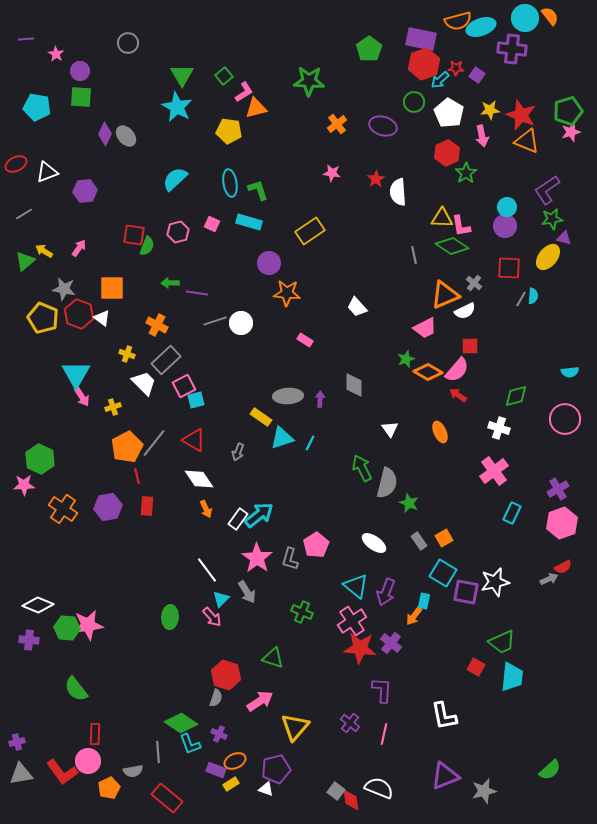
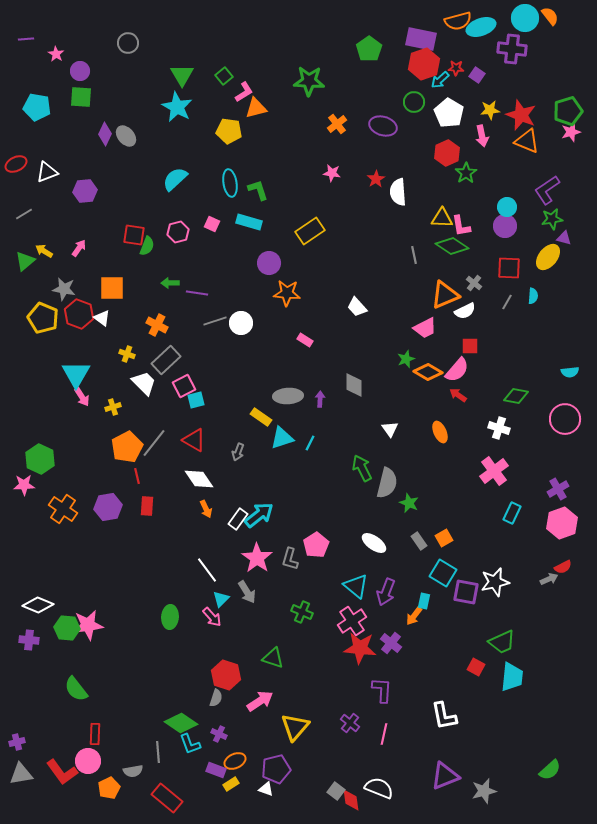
gray line at (521, 299): moved 14 px left, 3 px down
green diamond at (516, 396): rotated 25 degrees clockwise
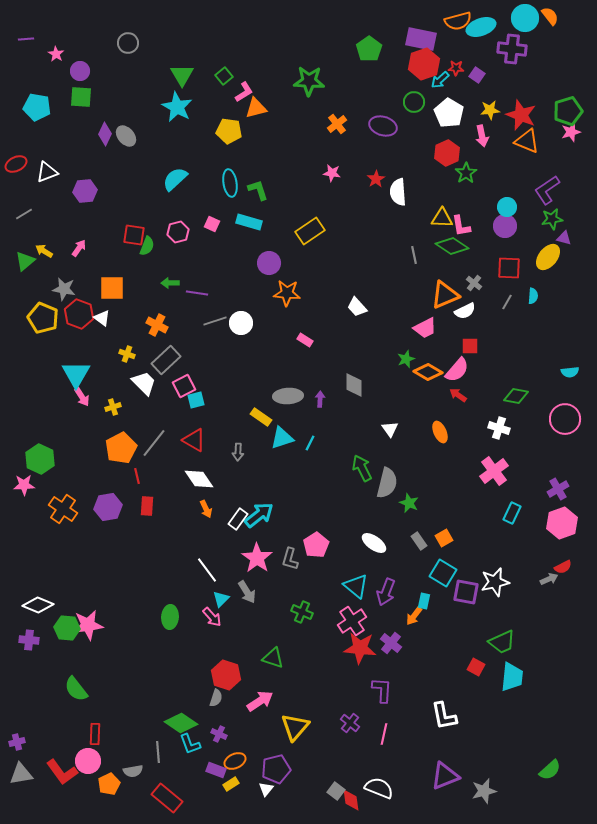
orange pentagon at (127, 447): moved 6 px left, 1 px down
gray arrow at (238, 452): rotated 18 degrees counterclockwise
orange pentagon at (109, 788): moved 4 px up
white triangle at (266, 789): rotated 49 degrees clockwise
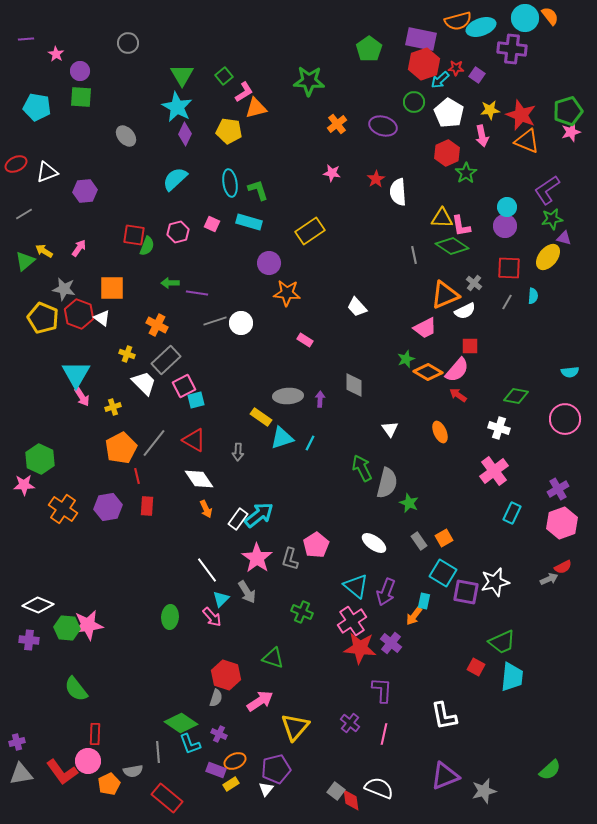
purple diamond at (105, 134): moved 80 px right
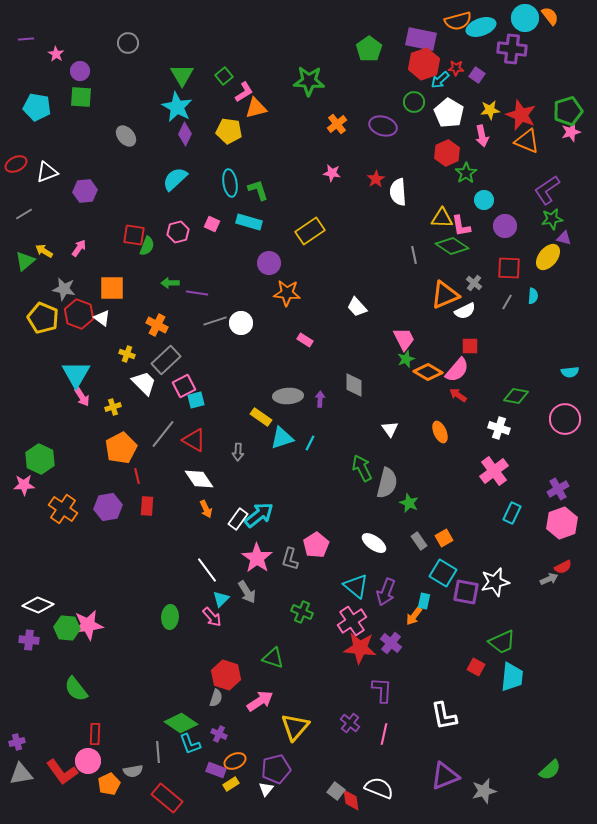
cyan circle at (507, 207): moved 23 px left, 7 px up
pink trapezoid at (425, 328): moved 21 px left, 11 px down; rotated 90 degrees counterclockwise
gray line at (154, 443): moved 9 px right, 9 px up
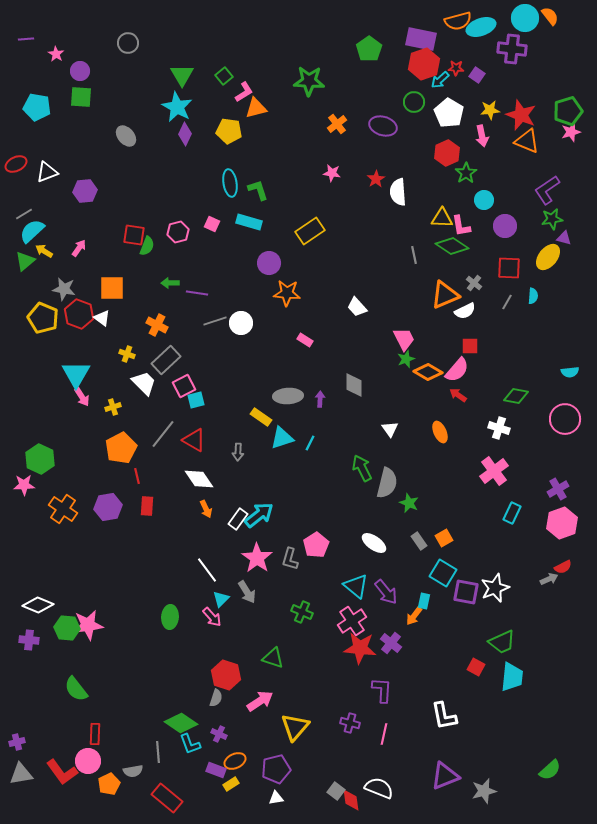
cyan semicircle at (175, 179): moved 143 px left, 52 px down
white star at (495, 582): moved 6 px down; rotated 8 degrees counterclockwise
purple arrow at (386, 592): rotated 60 degrees counterclockwise
purple cross at (350, 723): rotated 24 degrees counterclockwise
white triangle at (266, 789): moved 10 px right, 9 px down; rotated 42 degrees clockwise
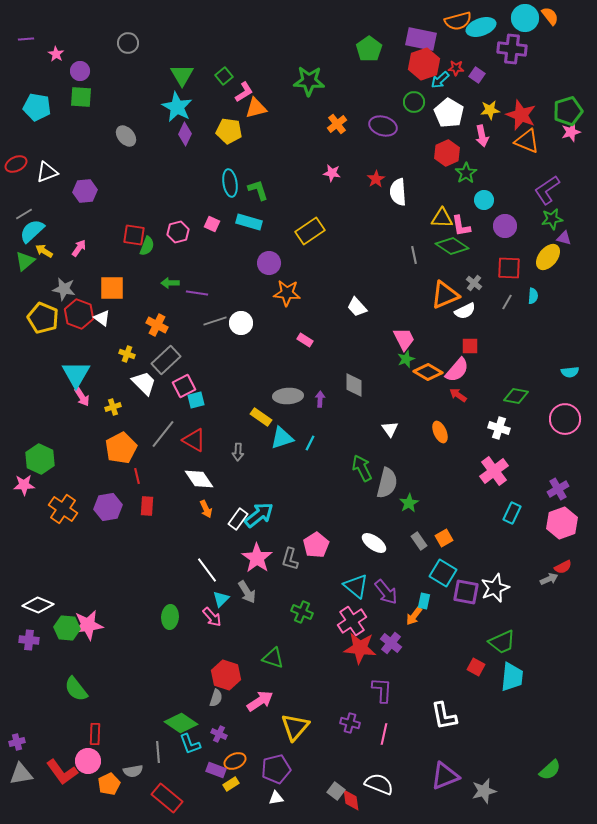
green star at (409, 503): rotated 18 degrees clockwise
white semicircle at (379, 788): moved 4 px up
